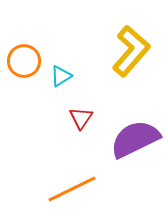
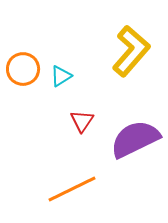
orange circle: moved 1 px left, 8 px down
red triangle: moved 1 px right, 3 px down
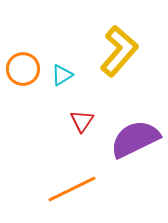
yellow L-shape: moved 12 px left
cyan triangle: moved 1 px right, 1 px up
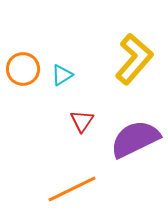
yellow L-shape: moved 15 px right, 8 px down
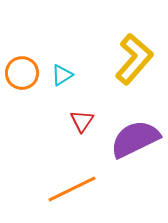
orange circle: moved 1 px left, 4 px down
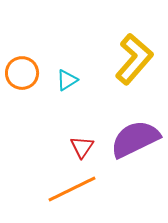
cyan triangle: moved 5 px right, 5 px down
red triangle: moved 26 px down
